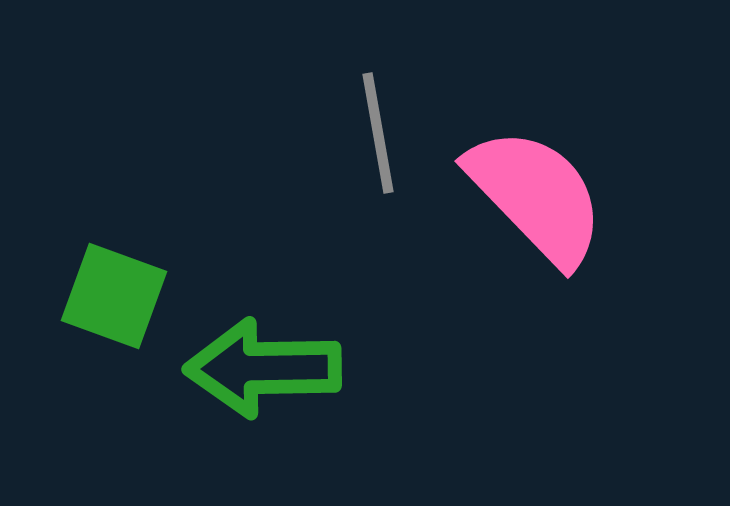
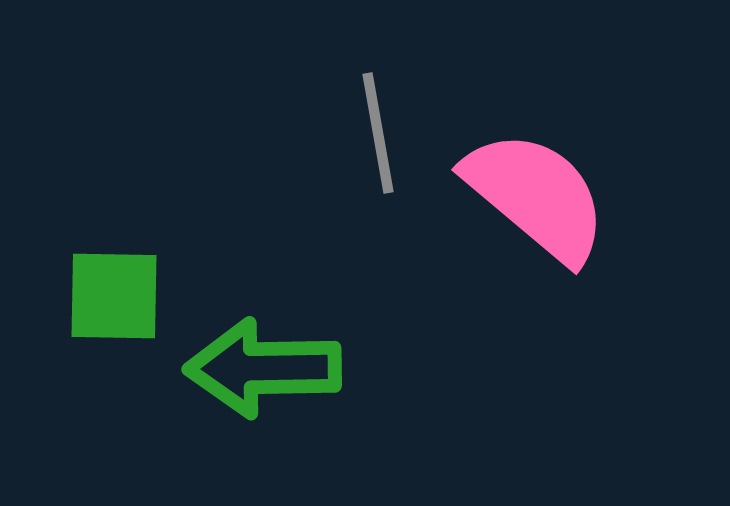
pink semicircle: rotated 6 degrees counterclockwise
green square: rotated 19 degrees counterclockwise
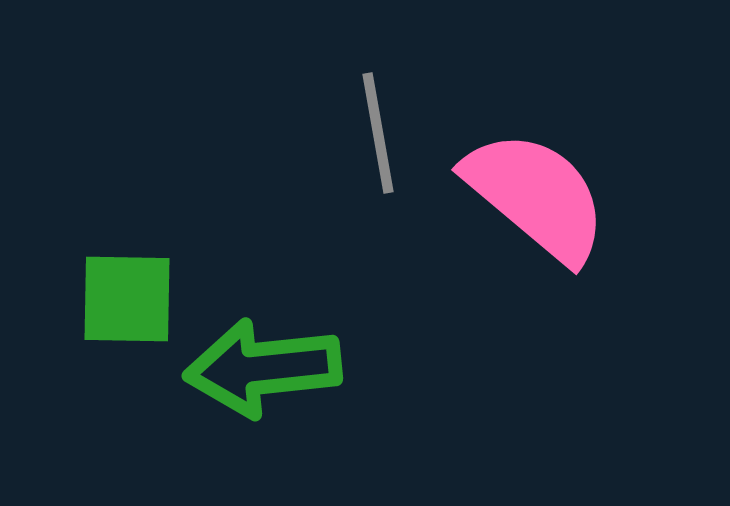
green square: moved 13 px right, 3 px down
green arrow: rotated 5 degrees counterclockwise
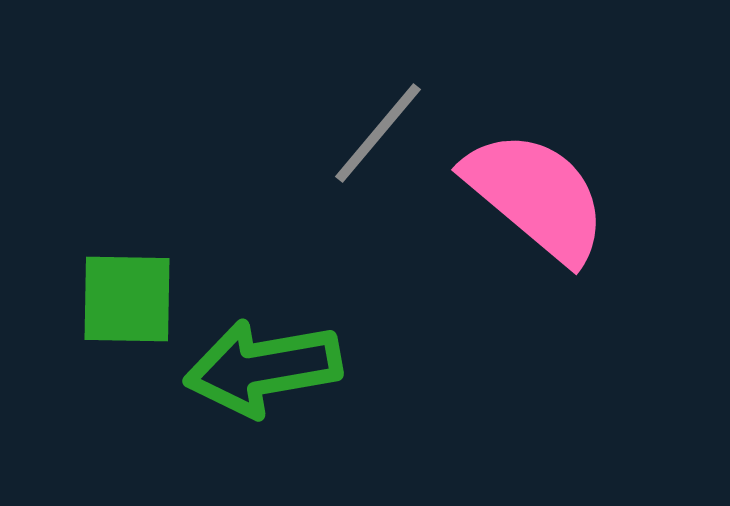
gray line: rotated 50 degrees clockwise
green arrow: rotated 4 degrees counterclockwise
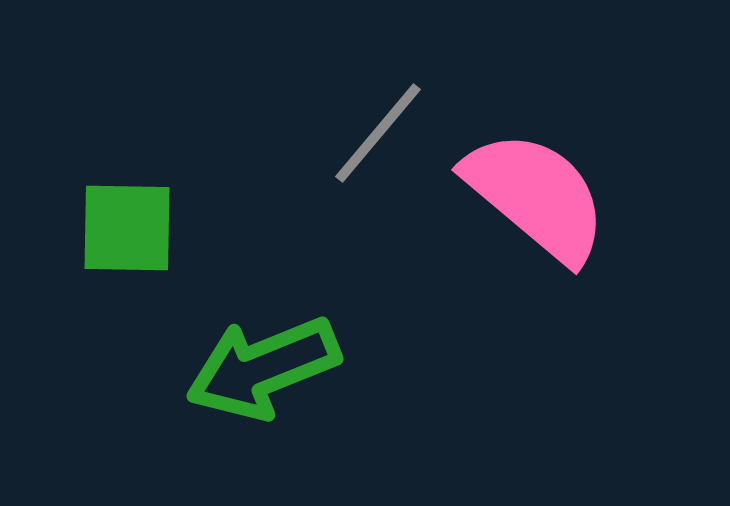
green square: moved 71 px up
green arrow: rotated 12 degrees counterclockwise
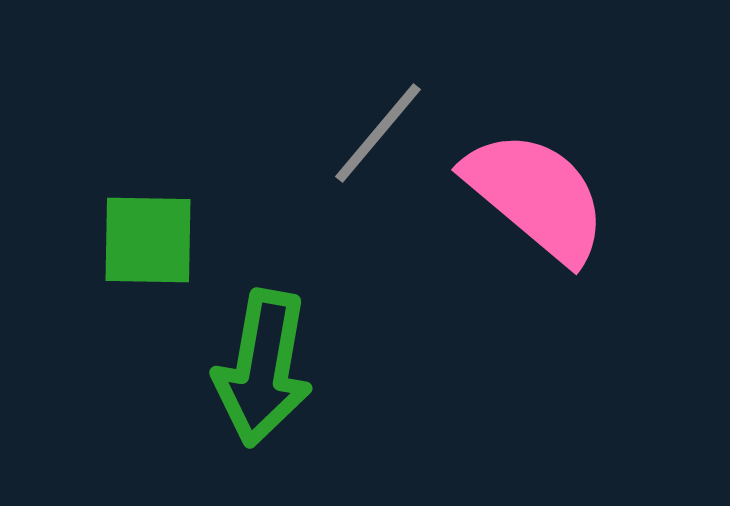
green square: moved 21 px right, 12 px down
green arrow: rotated 58 degrees counterclockwise
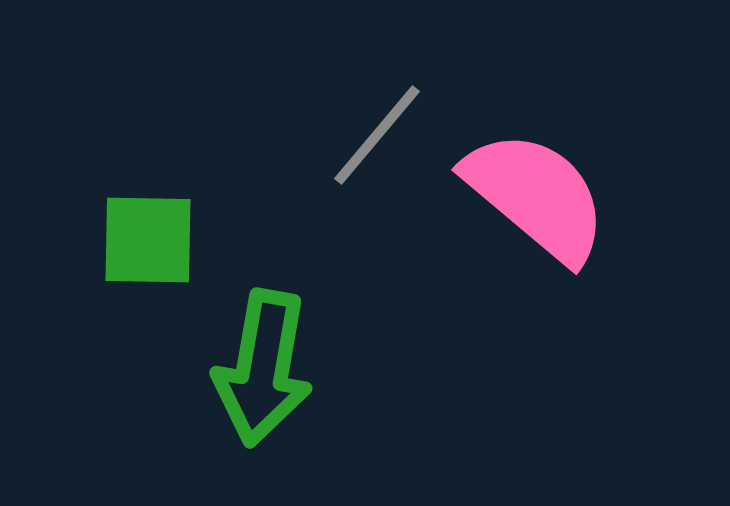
gray line: moved 1 px left, 2 px down
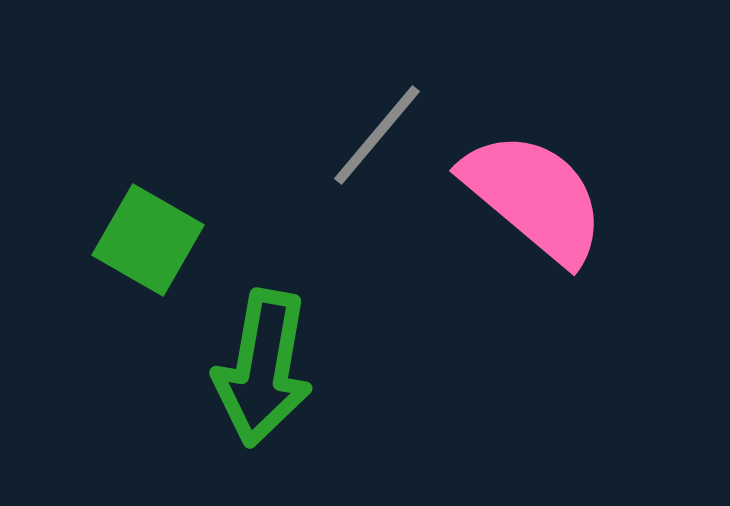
pink semicircle: moved 2 px left, 1 px down
green square: rotated 29 degrees clockwise
